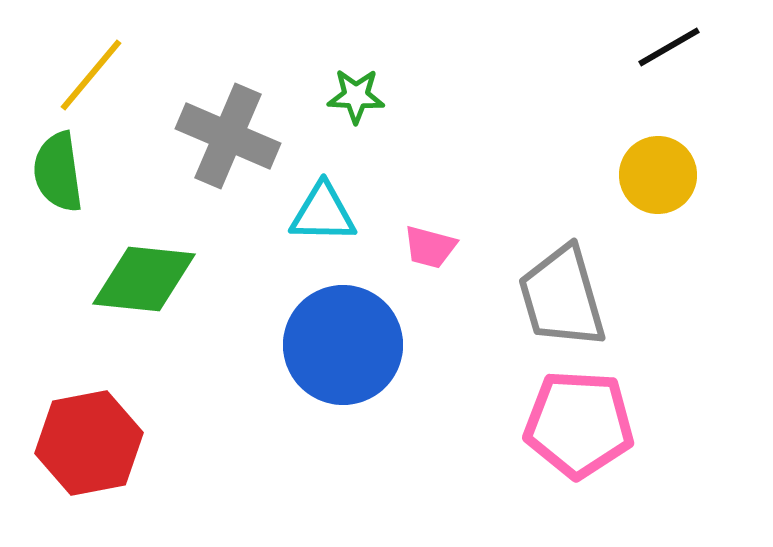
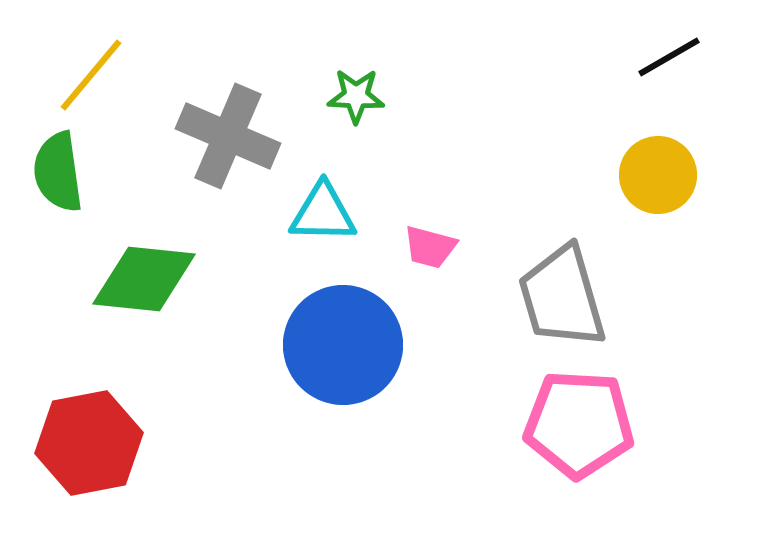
black line: moved 10 px down
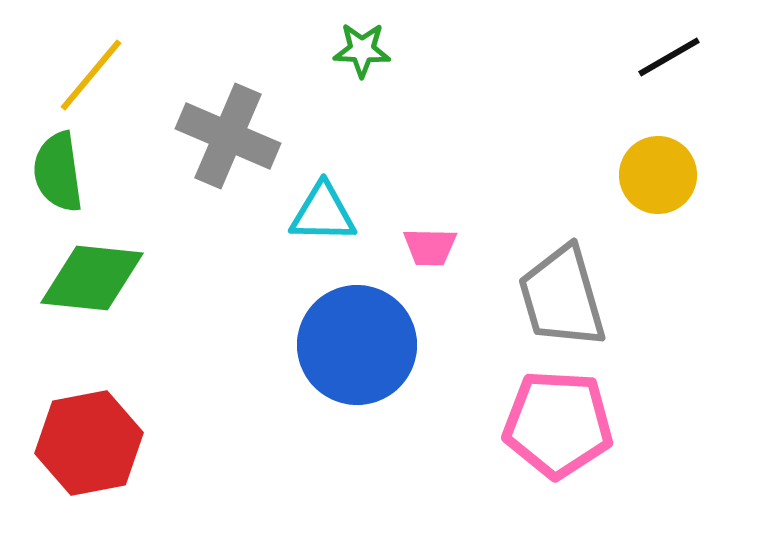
green star: moved 6 px right, 46 px up
pink trapezoid: rotated 14 degrees counterclockwise
green diamond: moved 52 px left, 1 px up
blue circle: moved 14 px right
pink pentagon: moved 21 px left
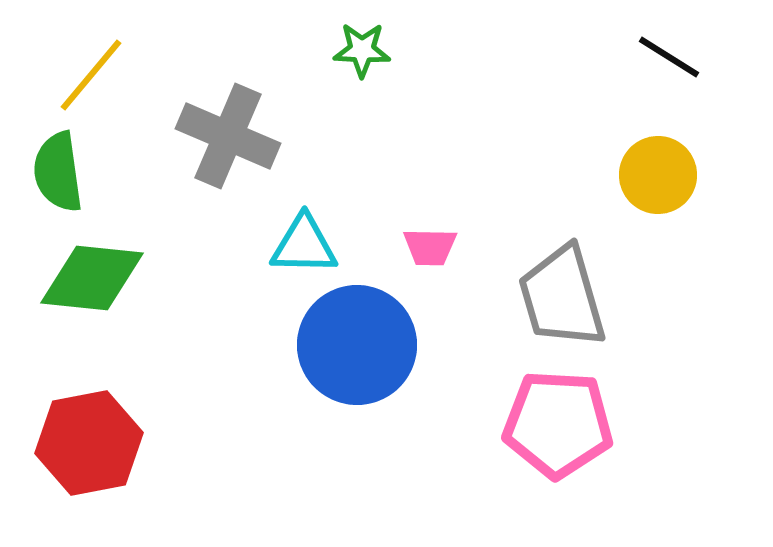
black line: rotated 62 degrees clockwise
cyan triangle: moved 19 px left, 32 px down
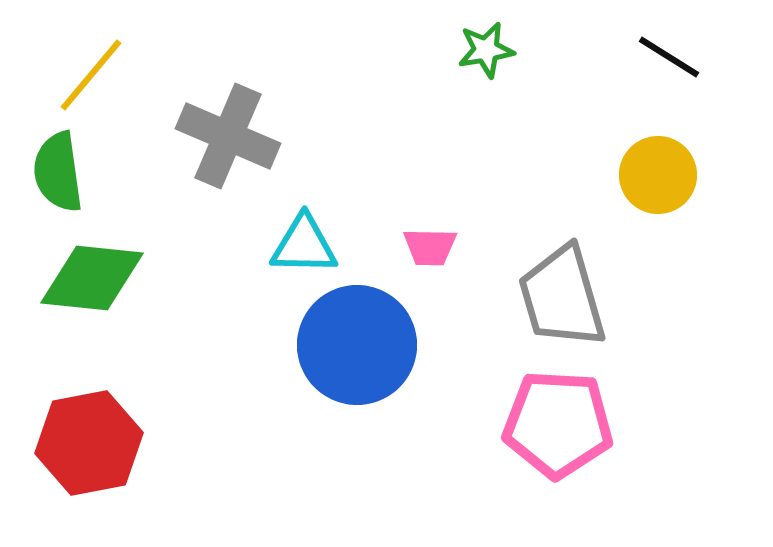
green star: moved 124 px right; rotated 12 degrees counterclockwise
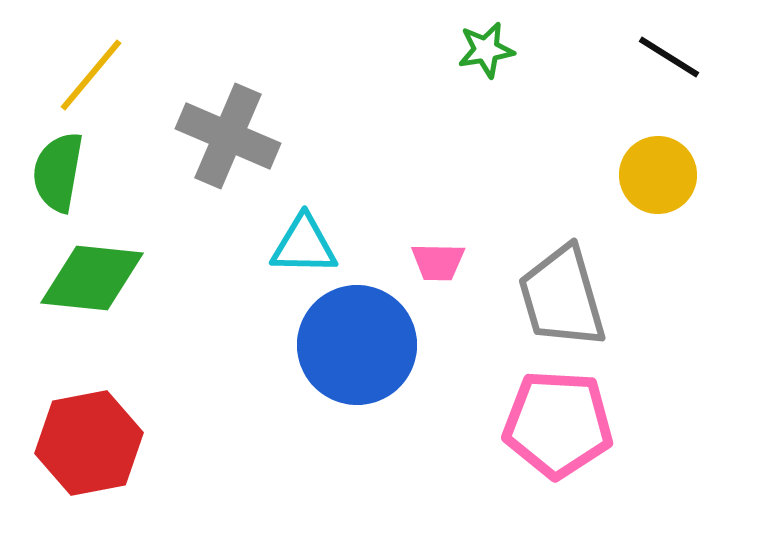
green semicircle: rotated 18 degrees clockwise
pink trapezoid: moved 8 px right, 15 px down
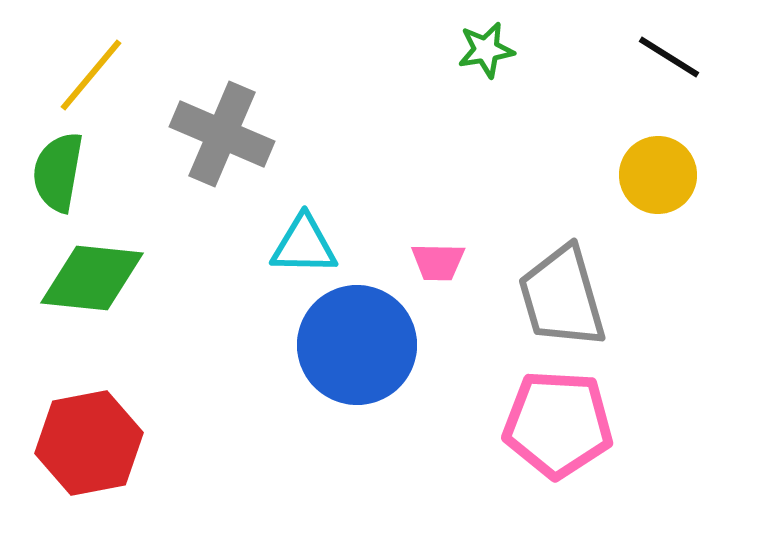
gray cross: moved 6 px left, 2 px up
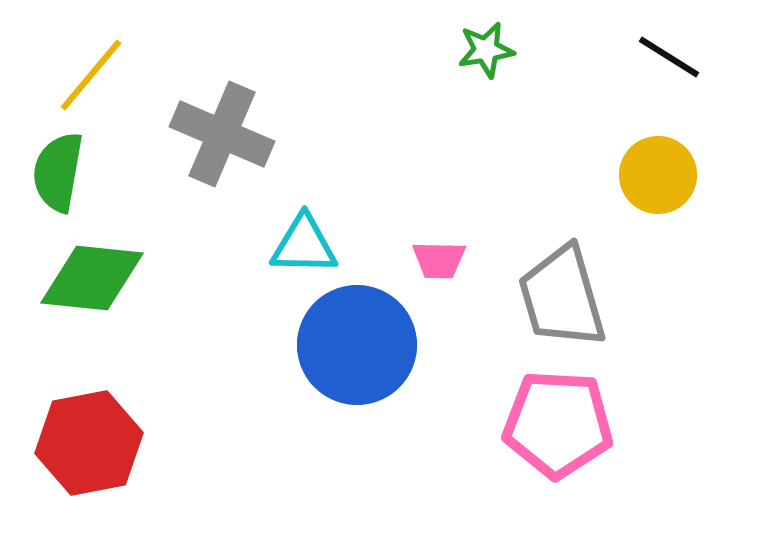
pink trapezoid: moved 1 px right, 2 px up
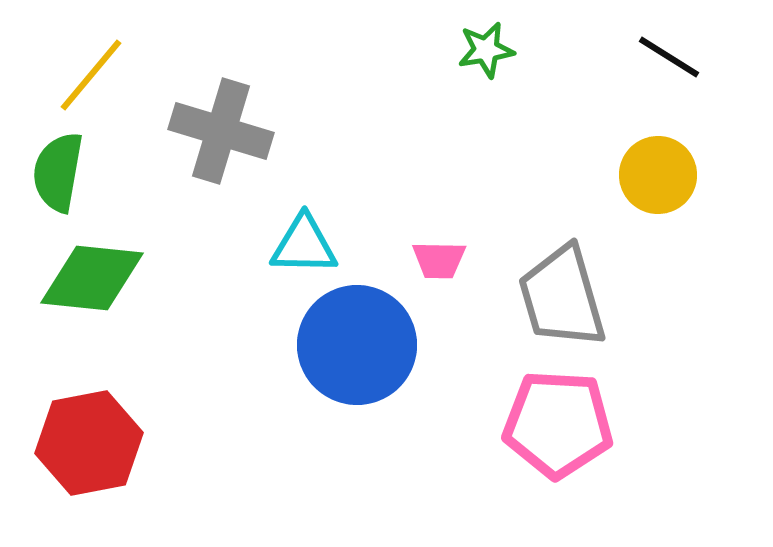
gray cross: moved 1 px left, 3 px up; rotated 6 degrees counterclockwise
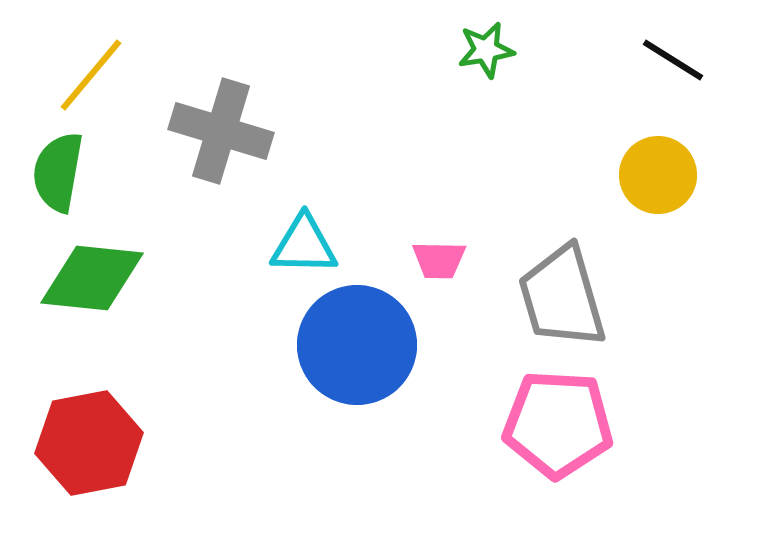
black line: moved 4 px right, 3 px down
